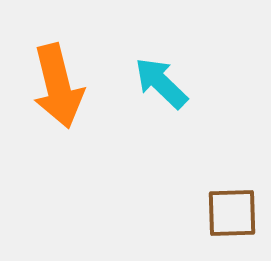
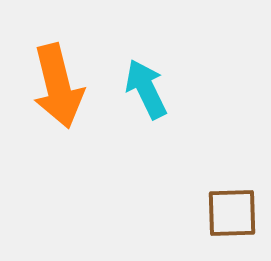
cyan arrow: moved 15 px left, 6 px down; rotated 20 degrees clockwise
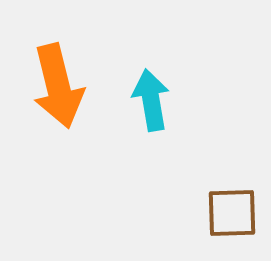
cyan arrow: moved 5 px right, 11 px down; rotated 16 degrees clockwise
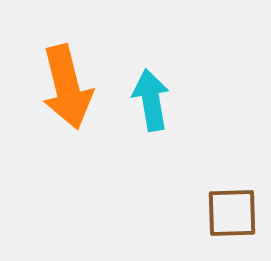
orange arrow: moved 9 px right, 1 px down
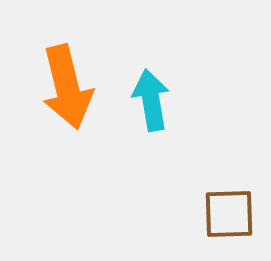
brown square: moved 3 px left, 1 px down
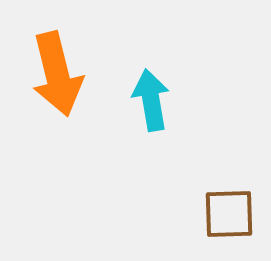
orange arrow: moved 10 px left, 13 px up
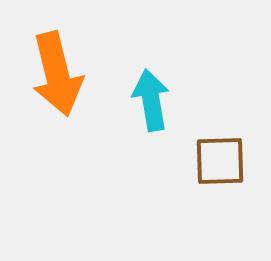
brown square: moved 9 px left, 53 px up
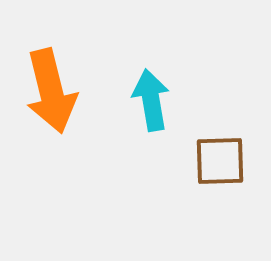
orange arrow: moved 6 px left, 17 px down
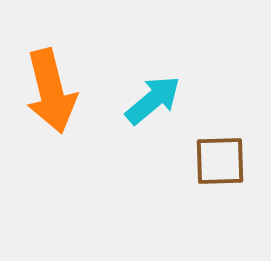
cyan arrow: moved 2 px right; rotated 60 degrees clockwise
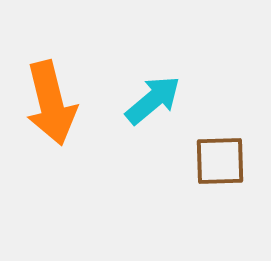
orange arrow: moved 12 px down
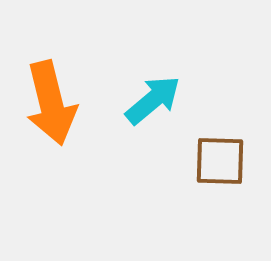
brown square: rotated 4 degrees clockwise
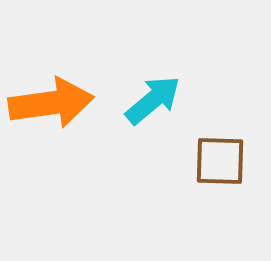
orange arrow: rotated 84 degrees counterclockwise
